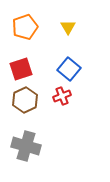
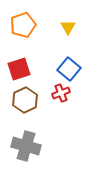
orange pentagon: moved 2 px left, 2 px up
red square: moved 2 px left
red cross: moved 1 px left, 3 px up
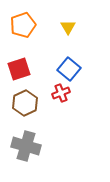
brown hexagon: moved 3 px down
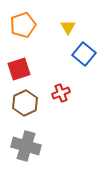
blue square: moved 15 px right, 15 px up
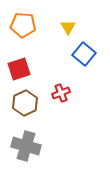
orange pentagon: rotated 25 degrees clockwise
